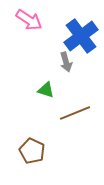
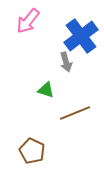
pink arrow: moved 1 px left, 1 px down; rotated 96 degrees clockwise
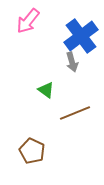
gray arrow: moved 6 px right
green triangle: rotated 18 degrees clockwise
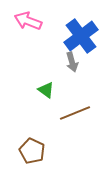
pink arrow: rotated 72 degrees clockwise
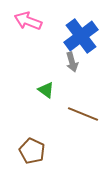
brown line: moved 8 px right, 1 px down; rotated 44 degrees clockwise
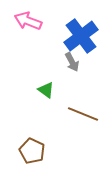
gray arrow: rotated 12 degrees counterclockwise
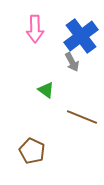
pink arrow: moved 7 px right, 8 px down; rotated 112 degrees counterclockwise
brown line: moved 1 px left, 3 px down
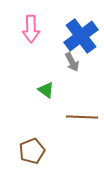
pink arrow: moved 4 px left
brown line: rotated 20 degrees counterclockwise
brown pentagon: rotated 25 degrees clockwise
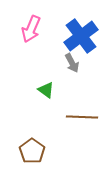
pink arrow: rotated 24 degrees clockwise
gray arrow: moved 1 px down
brown pentagon: rotated 15 degrees counterclockwise
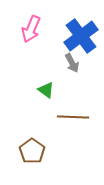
brown line: moved 9 px left
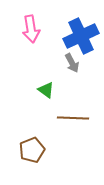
pink arrow: rotated 32 degrees counterclockwise
blue cross: rotated 12 degrees clockwise
brown line: moved 1 px down
brown pentagon: moved 1 px up; rotated 15 degrees clockwise
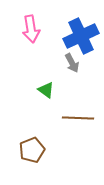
brown line: moved 5 px right
